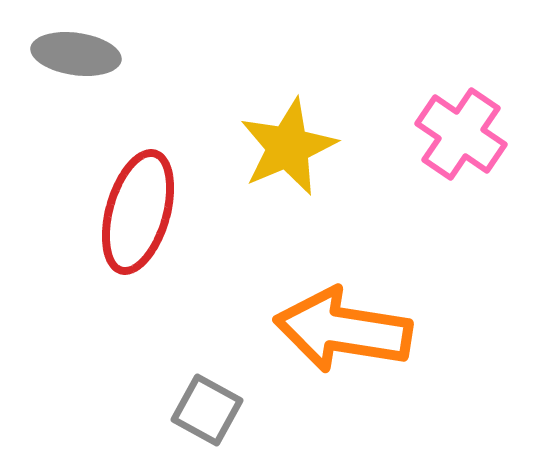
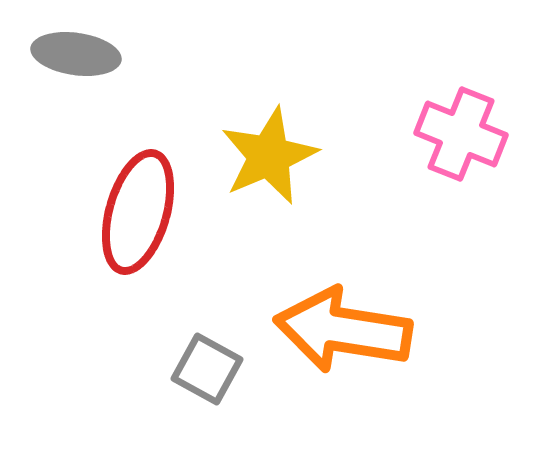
pink cross: rotated 12 degrees counterclockwise
yellow star: moved 19 px left, 9 px down
gray square: moved 41 px up
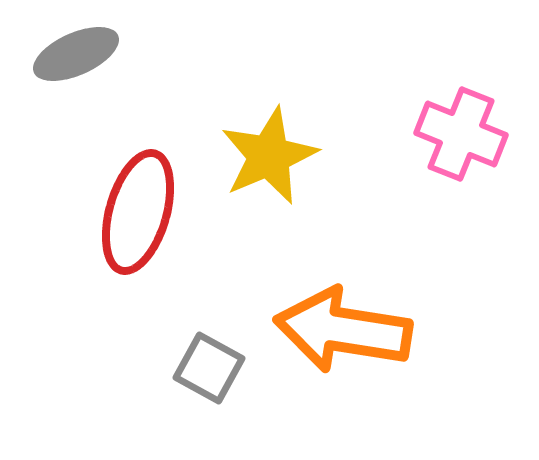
gray ellipse: rotated 32 degrees counterclockwise
gray square: moved 2 px right, 1 px up
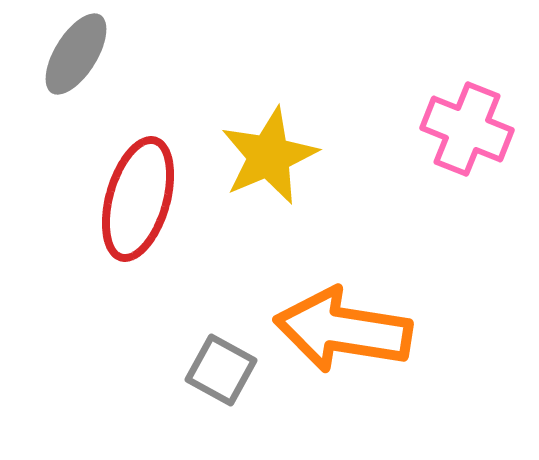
gray ellipse: rotated 34 degrees counterclockwise
pink cross: moved 6 px right, 5 px up
red ellipse: moved 13 px up
gray square: moved 12 px right, 2 px down
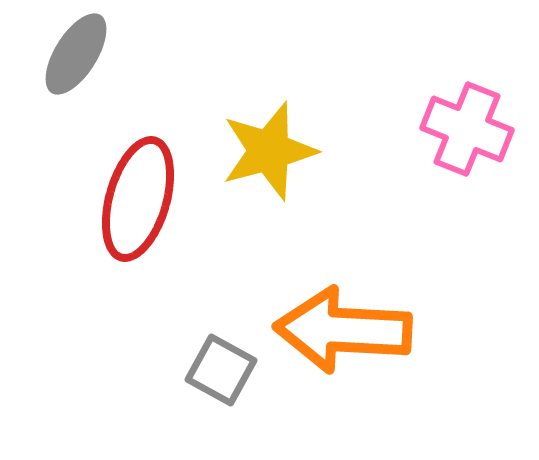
yellow star: moved 5 px up; rotated 8 degrees clockwise
orange arrow: rotated 6 degrees counterclockwise
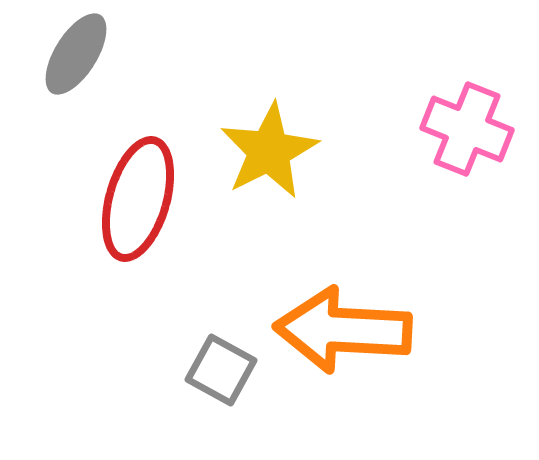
yellow star: rotated 12 degrees counterclockwise
